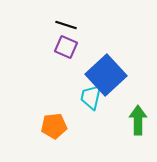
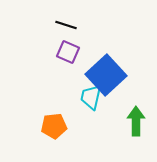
purple square: moved 2 px right, 5 px down
green arrow: moved 2 px left, 1 px down
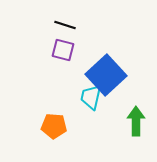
black line: moved 1 px left
purple square: moved 5 px left, 2 px up; rotated 10 degrees counterclockwise
orange pentagon: rotated 10 degrees clockwise
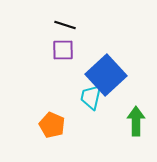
purple square: rotated 15 degrees counterclockwise
orange pentagon: moved 2 px left, 1 px up; rotated 20 degrees clockwise
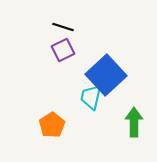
black line: moved 2 px left, 2 px down
purple square: rotated 25 degrees counterclockwise
green arrow: moved 2 px left, 1 px down
orange pentagon: rotated 15 degrees clockwise
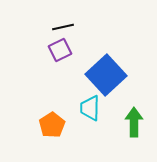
black line: rotated 30 degrees counterclockwise
purple square: moved 3 px left
cyan trapezoid: moved 1 px left, 11 px down; rotated 12 degrees counterclockwise
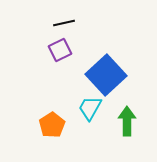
black line: moved 1 px right, 4 px up
cyan trapezoid: rotated 28 degrees clockwise
green arrow: moved 7 px left, 1 px up
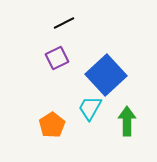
black line: rotated 15 degrees counterclockwise
purple square: moved 3 px left, 8 px down
